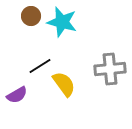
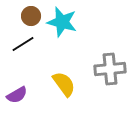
black line: moved 17 px left, 22 px up
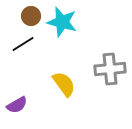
purple semicircle: moved 10 px down
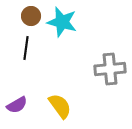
black line: moved 3 px right, 4 px down; rotated 50 degrees counterclockwise
yellow semicircle: moved 4 px left, 22 px down
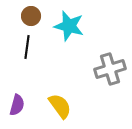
cyan star: moved 7 px right, 4 px down
black line: moved 1 px right, 1 px up
gray cross: rotated 12 degrees counterclockwise
purple semicircle: rotated 45 degrees counterclockwise
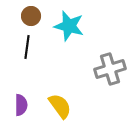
purple semicircle: moved 4 px right; rotated 15 degrees counterclockwise
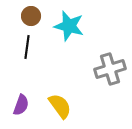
purple semicircle: rotated 20 degrees clockwise
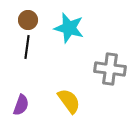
brown circle: moved 3 px left, 4 px down
cyan star: moved 2 px down
gray cross: rotated 24 degrees clockwise
yellow semicircle: moved 9 px right, 5 px up
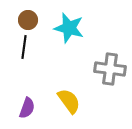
black line: moved 3 px left
purple semicircle: moved 6 px right, 3 px down
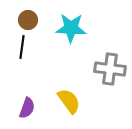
cyan star: moved 2 px right; rotated 12 degrees counterclockwise
black line: moved 2 px left
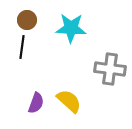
brown circle: moved 1 px left
yellow semicircle: rotated 12 degrees counterclockwise
purple semicircle: moved 9 px right, 5 px up
